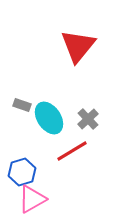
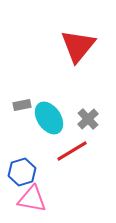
gray rectangle: rotated 30 degrees counterclockwise
pink triangle: rotated 40 degrees clockwise
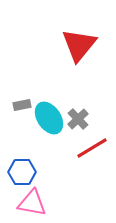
red triangle: moved 1 px right, 1 px up
gray cross: moved 10 px left
red line: moved 20 px right, 3 px up
blue hexagon: rotated 16 degrees clockwise
pink triangle: moved 4 px down
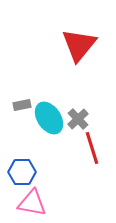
red line: rotated 76 degrees counterclockwise
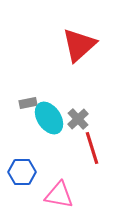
red triangle: rotated 9 degrees clockwise
gray rectangle: moved 6 px right, 2 px up
pink triangle: moved 27 px right, 8 px up
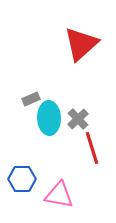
red triangle: moved 2 px right, 1 px up
gray rectangle: moved 3 px right, 4 px up; rotated 12 degrees counterclockwise
cyan ellipse: rotated 32 degrees clockwise
blue hexagon: moved 7 px down
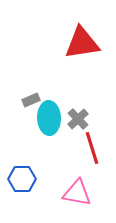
red triangle: moved 1 px right, 1 px up; rotated 33 degrees clockwise
gray rectangle: moved 1 px down
pink triangle: moved 18 px right, 2 px up
